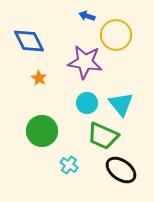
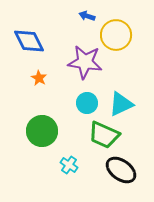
cyan triangle: rotated 44 degrees clockwise
green trapezoid: moved 1 px right, 1 px up
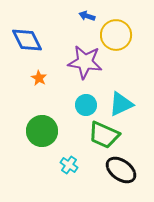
blue diamond: moved 2 px left, 1 px up
cyan circle: moved 1 px left, 2 px down
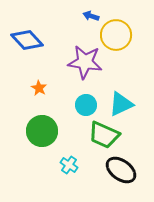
blue arrow: moved 4 px right
blue diamond: rotated 16 degrees counterclockwise
orange star: moved 10 px down
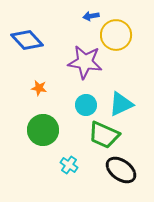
blue arrow: rotated 28 degrees counterclockwise
orange star: rotated 21 degrees counterclockwise
green circle: moved 1 px right, 1 px up
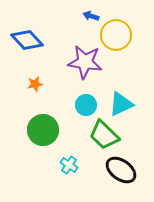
blue arrow: rotated 28 degrees clockwise
orange star: moved 4 px left, 4 px up; rotated 21 degrees counterclockwise
green trapezoid: rotated 20 degrees clockwise
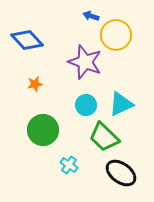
purple star: rotated 12 degrees clockwise
green trapezoid: moved 2 px down
black ellipse: moved 3 px down
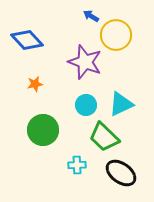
blue arrow: rotated 14 degrees clockwise
cyan cross: moved 8 px right; rotated 36 degrees counterclockwise
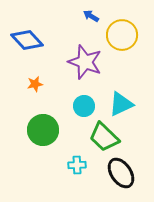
yellow circle: moved 6 px right
cyan circle: moved 2 px left, 1 px down
black ellipse: rotated 20 degrees clockwise
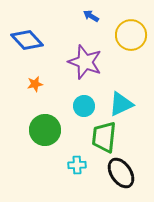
yellow circle: moved 9 px right
green circle: moved 2 px right
green trapezoid: rotated 52 degrees clockwise
